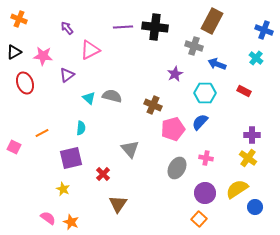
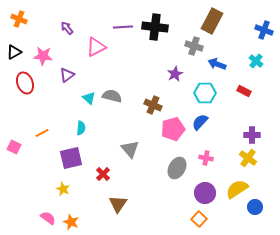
pink triangle: moved 6 px right, 3 px up
cyan cross: moved 3 px down
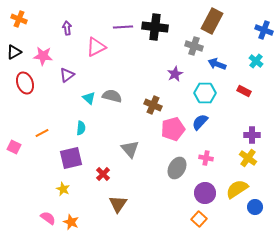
purple arrow: rotated 32 degrees clockwise
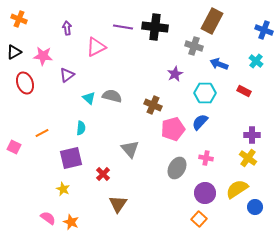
purple line: rotated 12 degrees clockwise
blue arrow: moved 2 px right
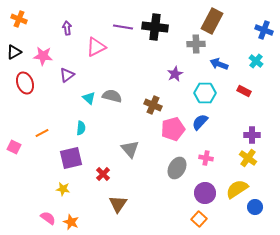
gray cross: moved 2 px right, 2 px up; rotated 18 degrees counterclockwise
yellow star: rotated 16 degrees counterclockwise
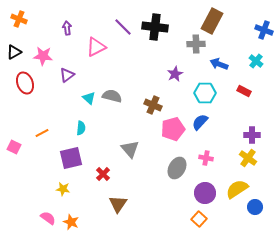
purple line: rotated 36 degrees clockwise
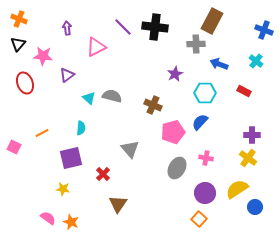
black triangle: moved 4 px right, 8 px up; rotated 21 degrees counterclockwise
pink pentagon: moved 3 px down
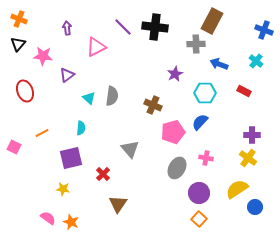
red ellipse: moved 8 px down
gray semicircle: rotated 84 degrees clockwise
purple circle: moved 6 px left
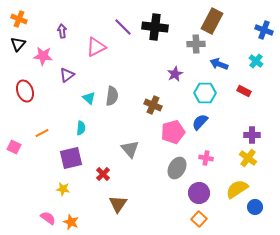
purple arrow: moved 5 px left, 3 px down
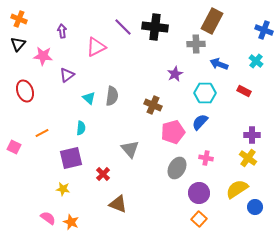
brown triangle: rotated 42 degrees counterclockwise
